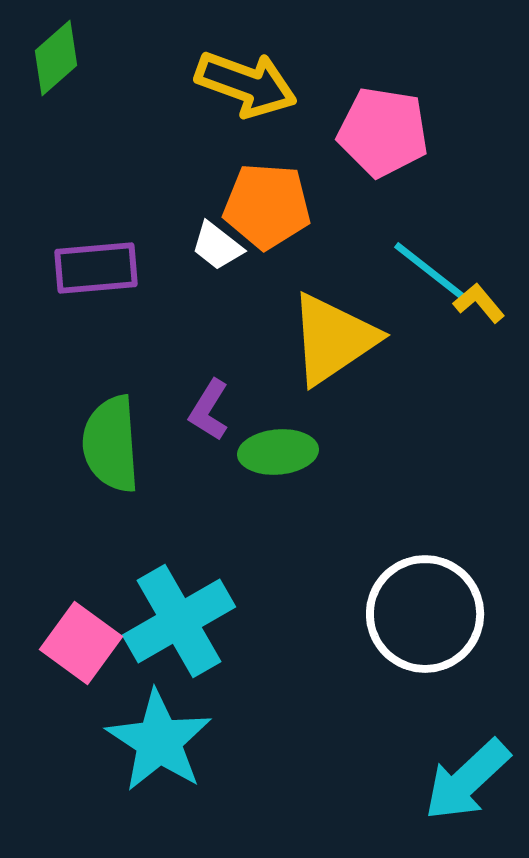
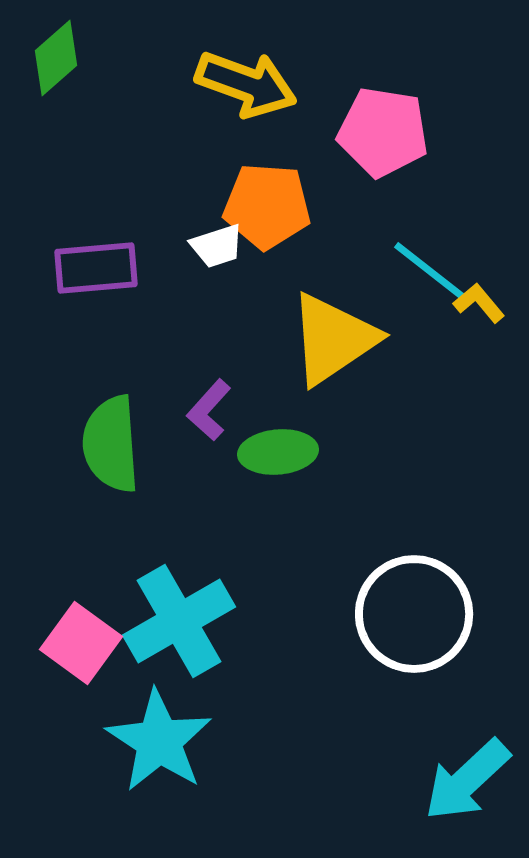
white trapezoid: rotated 56 degrees counterclockwise
purple L-shape: rotated 10 degrees clockwise
white circle: moved 11 px left
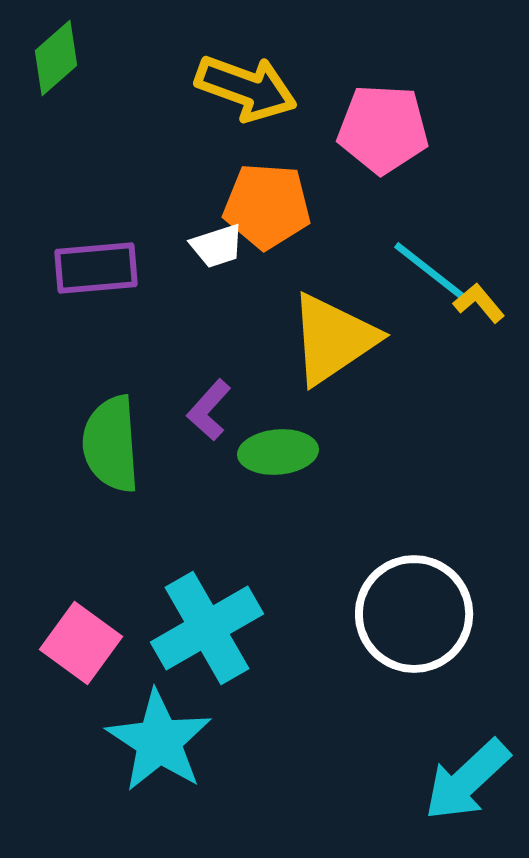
yellow arrow: moved 4 px down
pink pentagon: moved 3 px up; rotated 6 degrees counterclockwise
cyan cross: moved 28 px right, 7 px down
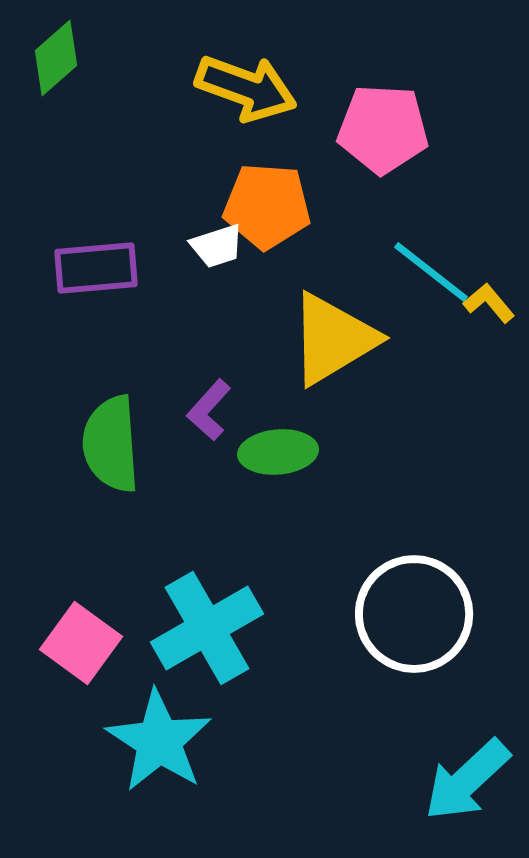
yellow L-shape: moved 10 px right
yellow triangle: rotated 3 degrees clockwise
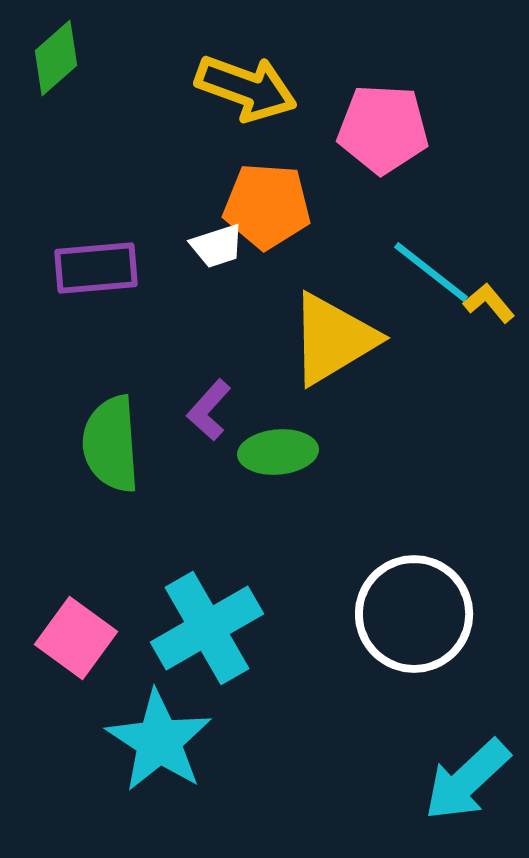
pink square: moved 5 px left, 5 px up
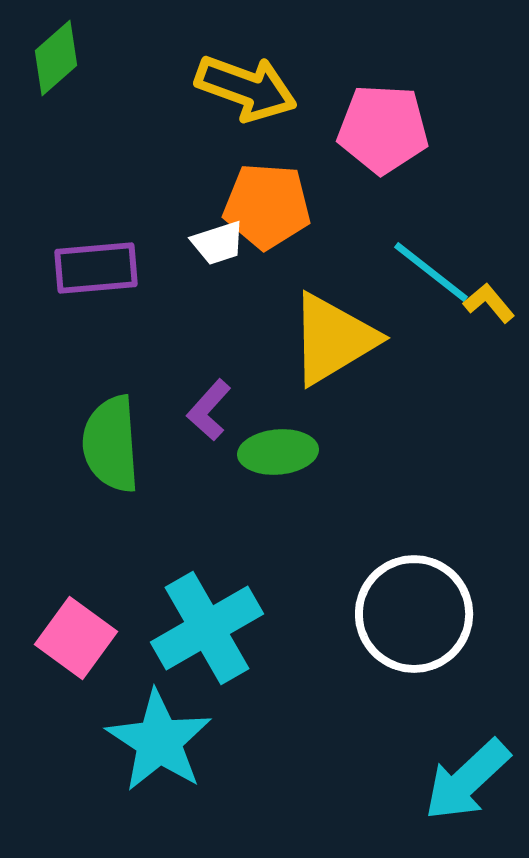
white trapezoid: moved 1 px right, 3 px up
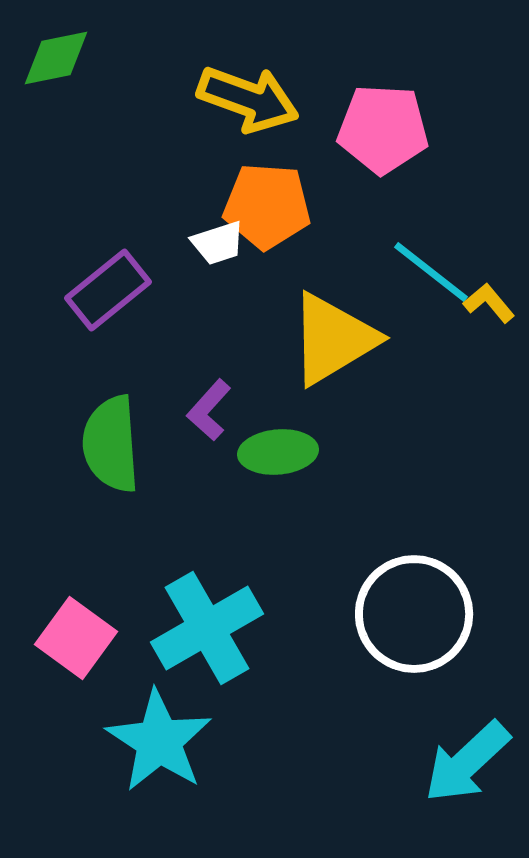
green diamond: rotated 30 degrees clockwise
yellow arrow: moved 2 px right, 11 px down
purple rectangle: moved 12 px right, 22 px down; rotated 34 degrees counterclockwise
cyan arrow: moved 18 px up
